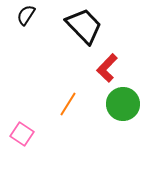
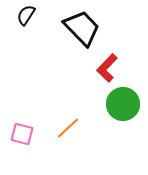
black trapezoid: moved 2 px left, 2 px down
orange line: moved 24 px down; rotated 15 degrees clockwise
pink square: rotated 20 degrees counterclockwise
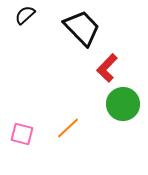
black semicircle: moved 1 px left; rotated 15 degrees clockwise
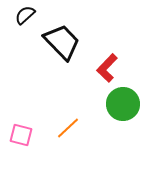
black trapezoid: moved 20 px left, 14 px down
pink square: moved 1 px left, 1 px down
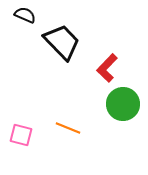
black semicircle: rotated 65 degrees clockwise
orange line: rotated 65 degrees clockwise
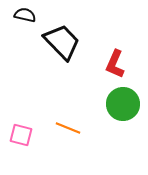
black semicircle: rotated 10 degrees counterclockwise
red L-shape: moved 8 px right, 4 px up; rotated 20 degrees counterclockwise
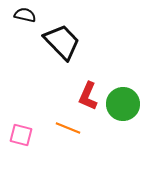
red L-shape: moved 27 px left, 32 px down
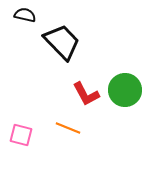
red L-shape: moved 2 px left, 2 px up; rotated 52 degrees counterclockwise
green circle: moved 2 px right, 14 px up
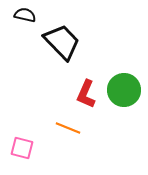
green circle: moved 1 px left
red L-shape: rotated 52 degrees clockwise
pink square: moved 1 px right, 13 px down
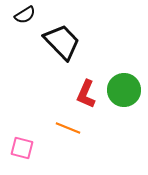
black semicircle: rotated 135 degrees clockwise
